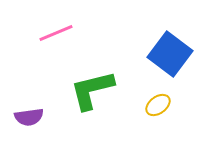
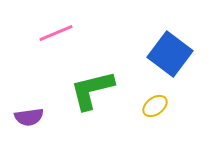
yellow ellipse: moved 3 px left, 1 px down
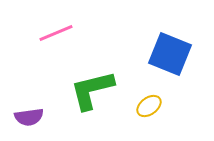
blue square: rotated 15 degrees counterclockwise
yellow ellipse: moved 6 px left
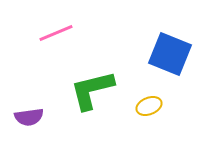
yellow ellipse: rotated 15 degrees clockwise
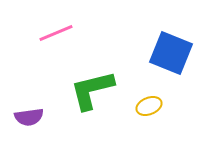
blue square: moved 1 px right, 1 px up
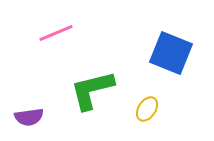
yellow ellipse: moved 2 px left, 3 px down; rotated 35 degrees counterclockwise
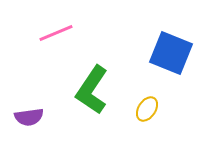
green L-shape: rotated 42 degrees counterclockwise
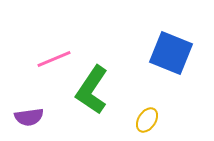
pink line: moved 2 px left, 26 px down
yellow ellipse: moved 11 px down
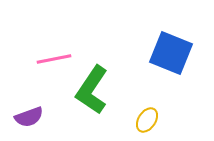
pink line: rotated 12 degrees clockwise
purple semicircle: rotated 12 degrees counterclockwise
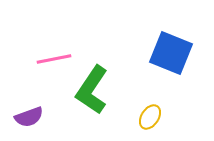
yellow ellipse: moved 3 px right, 3 px up
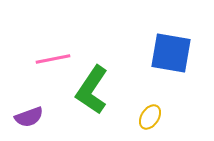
blue square: rotated 12 degrees counterclockwise
pink line: moved 1 px left
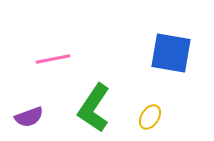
green L-shape: moved 2 px right, 18 px down
